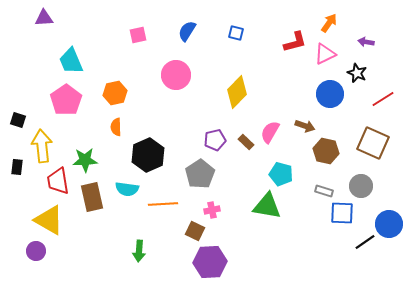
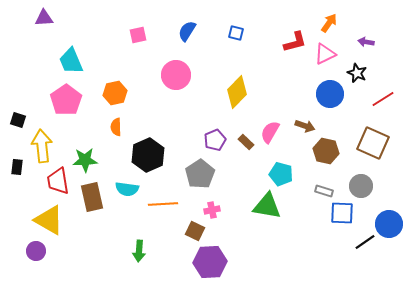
purple pentagon at (215, 140): rotated 10 degrees counterclockwise
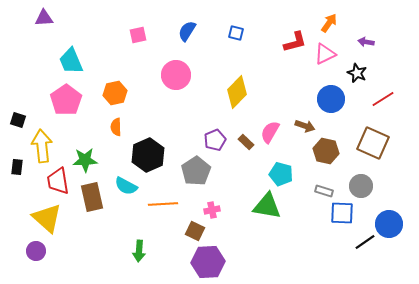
blue circle at (330, 94): moved 1 px right, 5 px down
gray pentagon at (200, 174): moved 4 px left, 3 px up
cyan semicircle at (127, 189): moved 1 px left, 3 px up; rotated 20 degrees clockwise
yellow triangle at (49, 220): moved 2 px left, 2 px up; rotated 12 degrees clockwise
purple hexagon at (210, 262): moved 2 px left
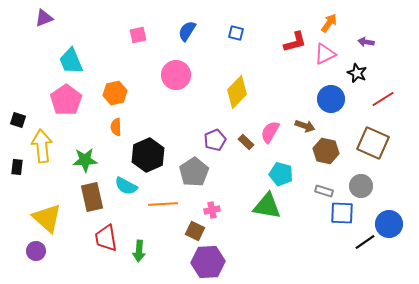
purple triangle at (44, 18): rotated 18 degrees counterclockwise
gray pentagon at (196, 171): moved 2 px left, 1 px down
red trapezoid at (58, 181): moved 48 px right, 57 px down
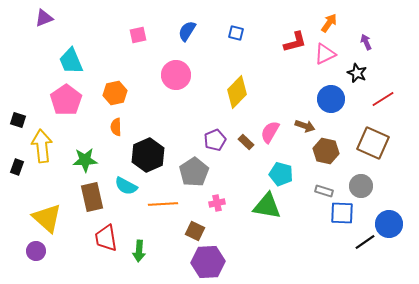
purple arrow at (366, 42): rotated 56 degrees clockwise
black rectangle at (17, 167): rotated 14 degrees clockwise
pink cross at (212, 210): moved 5 px right, 7 px up
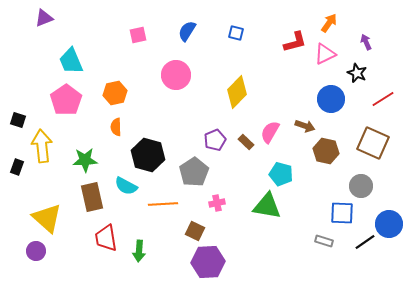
black hexagon at (148, 155): rotated 20 degrees counterclockwise
gray rectangle at (324, 191): moved 50 px down
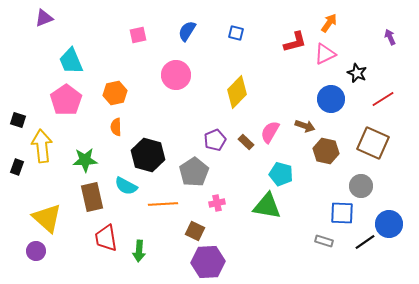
purple arrow at (366, 42): moved 24 px right, 5 px up
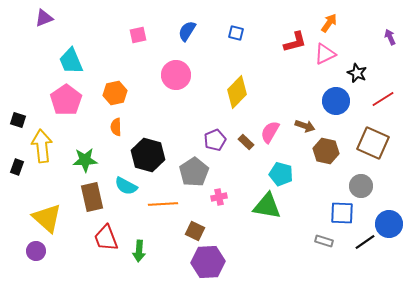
blue circle at (331, 99): moved 5 px right, 2 px down
pink cross at (217, 203): moved 2 px right, 6 px up
red trapezoid at (106, 238): rotated 12 degrees counterclockwise
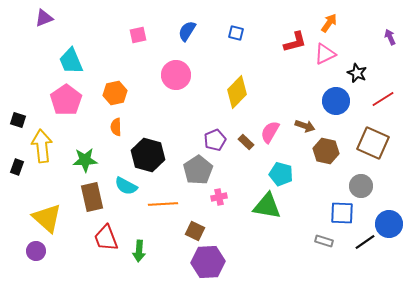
gray pentagon at (194, 172): moved 4 px right, 2 px up
